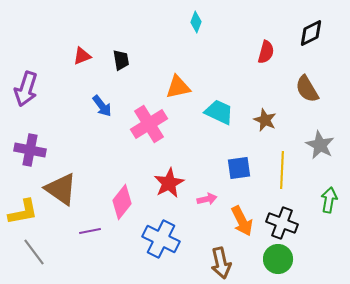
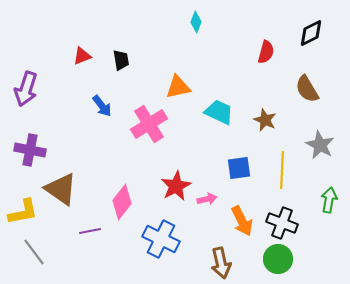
red star: moved 7 px right, 3 px down
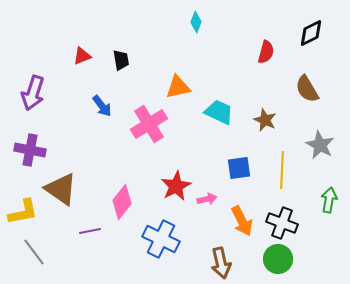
purple arrow: moved 7 px right, 4 px down
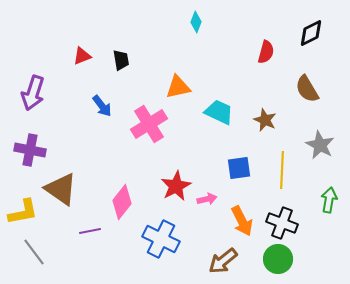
brown arrow: moved 2 px right, 2 px up; rotated 64 degrees clockwise
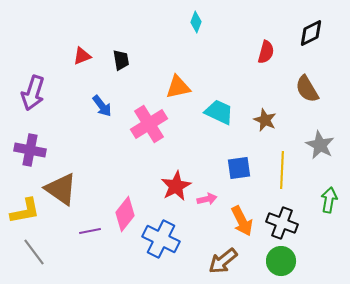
pink diamond: moved 3 px right, 12 px down
yellow L-shape: moved 2 px right, 1 px up
green circle: moved 3 px right, 2 px down
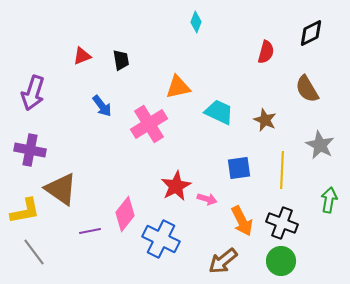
pink arrow: rotated 30 degrees clockwise
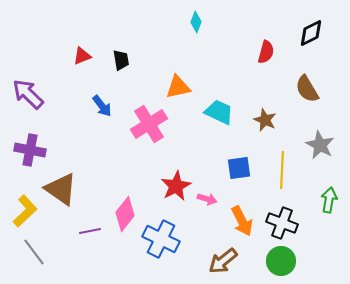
purple arrow: moved 5 px left, 1 px down; rotated 116 degrees clockwise
yellow L-shape: rotated 32 degrees counterclockwise
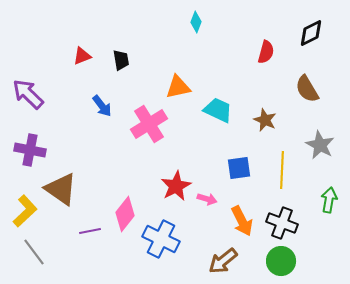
cyan trapezoid: moved 1 px left, 2 px up
